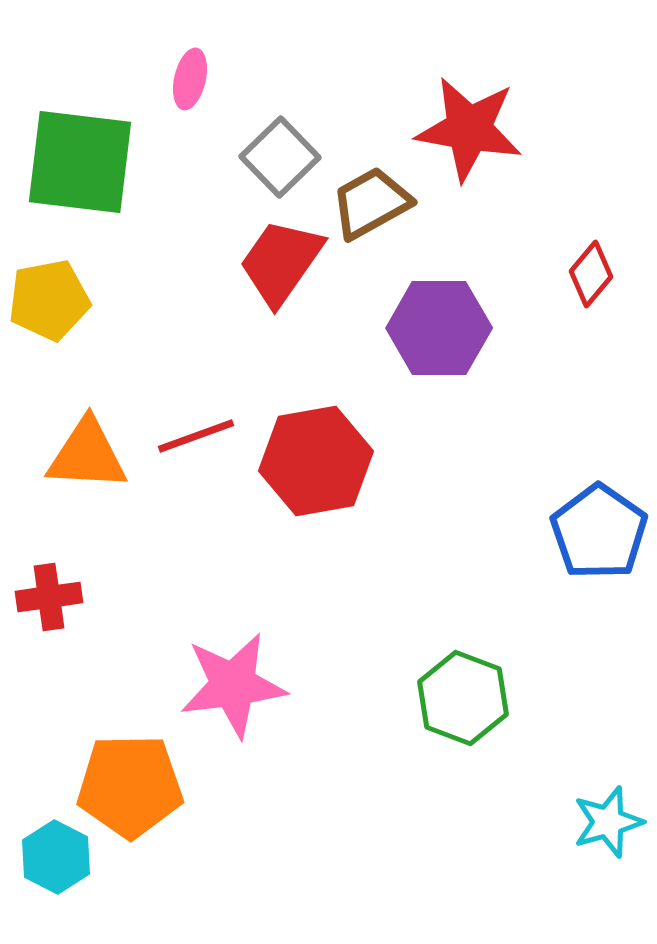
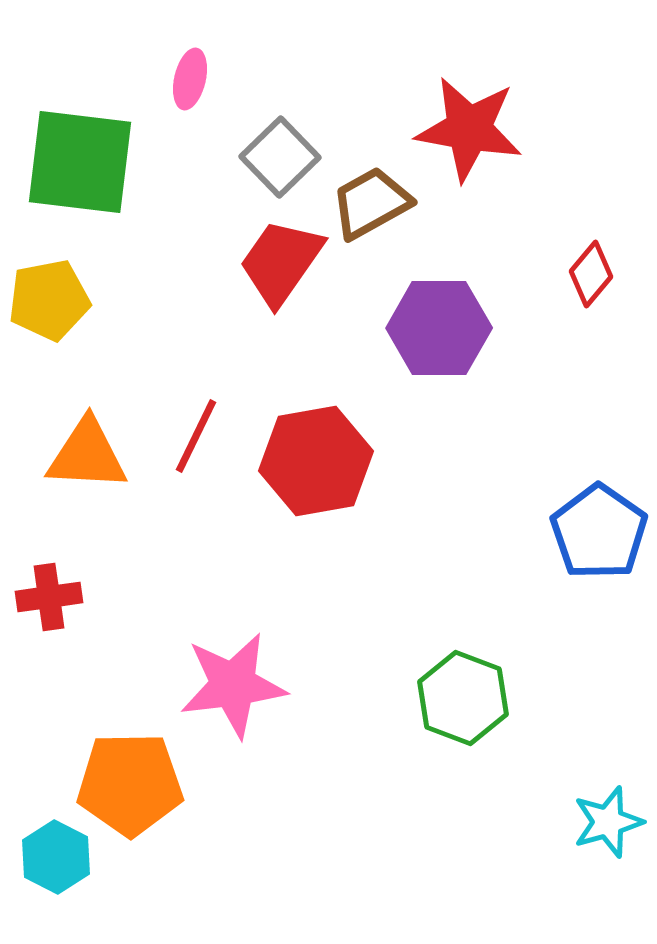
red line: rotated 44 degrees counterclockwise
orange pentagon: moved 2 px up
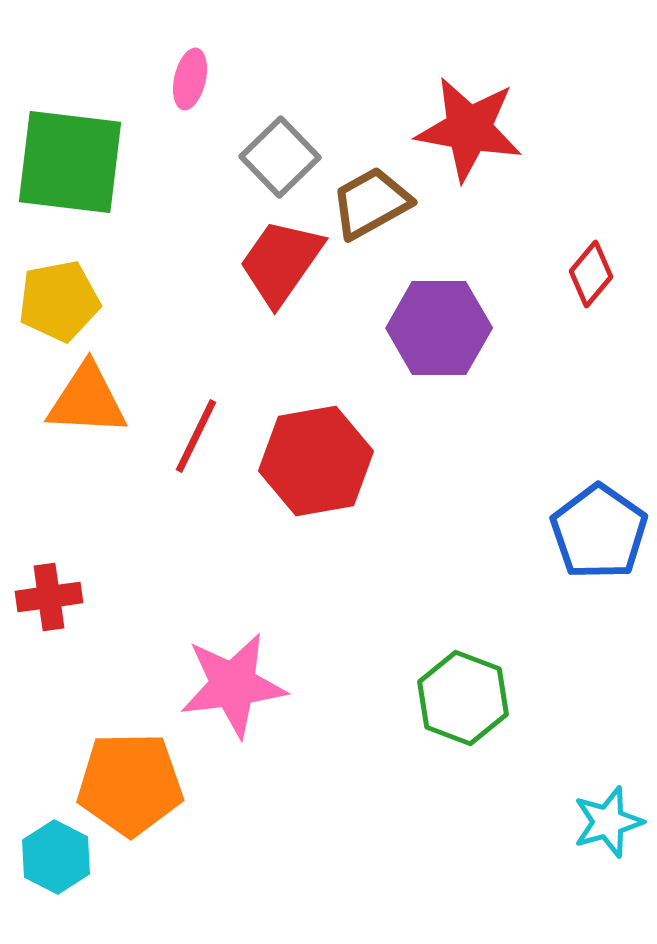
green square: moved 10 px left
yellow pentagon: moved 10 px right, 1 px down
orange triangle: moved 55 px up
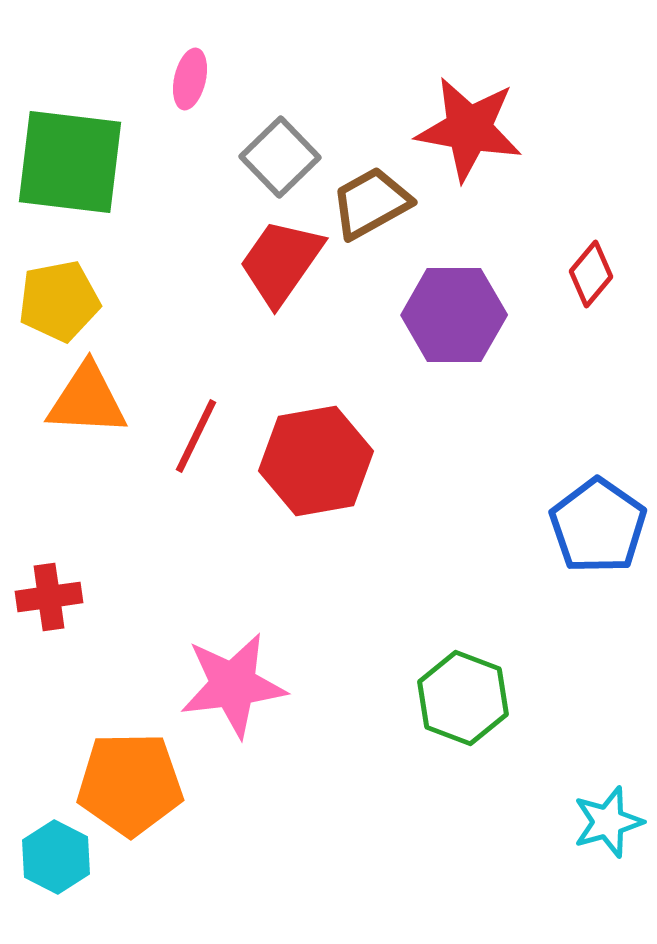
purple hexagon: moved 15 px right, 13 px up
blue pentagon: moved 1 px left, 6 px up
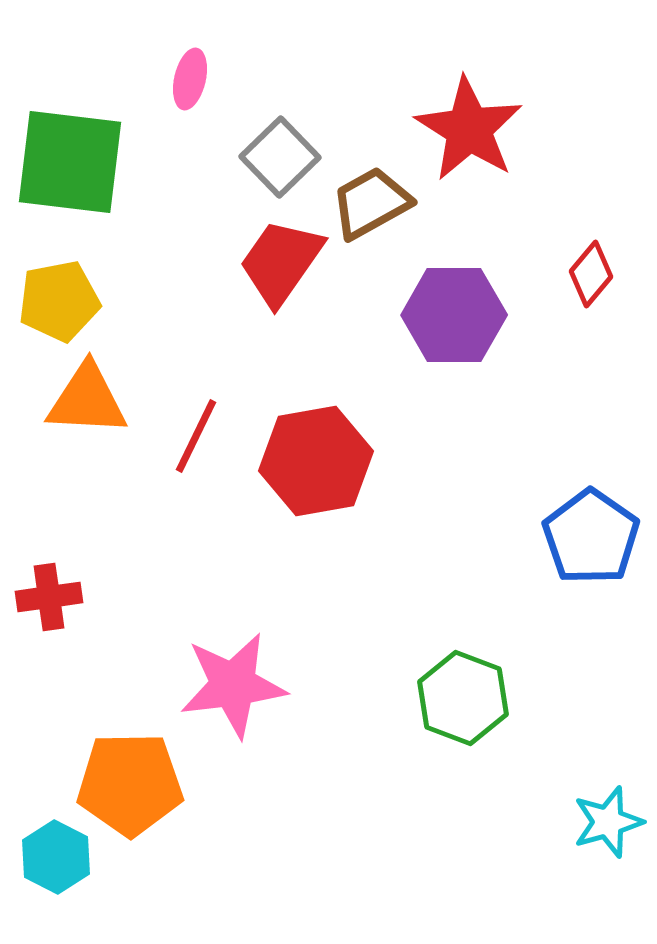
red star: rotated 22 degrees clockwise
blue pentagon: moved 7 px left, 11 px down
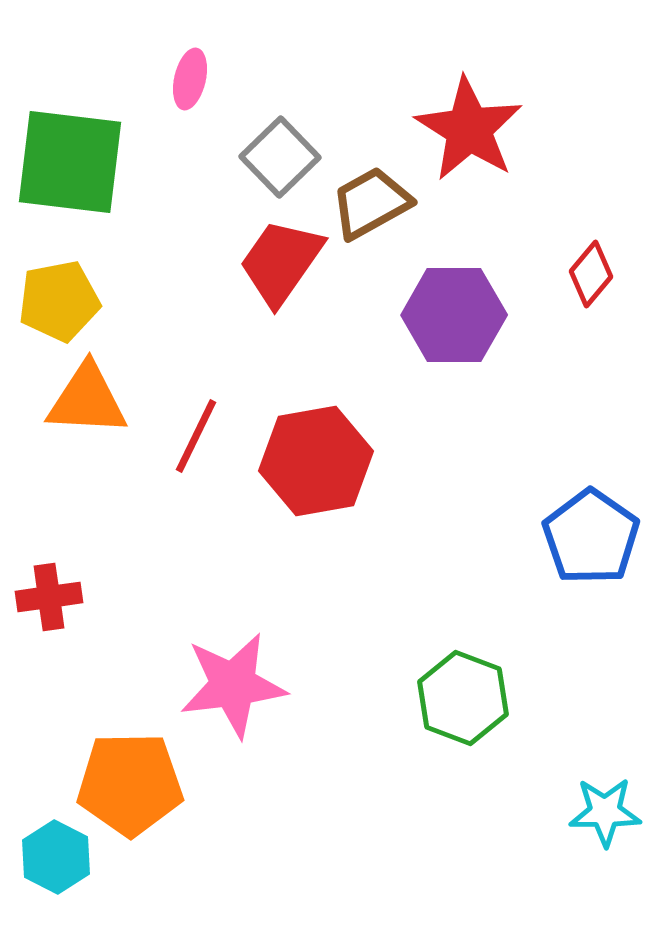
cyan star: moved 3 px left, 10 px up; rotated 16 degrees clockwise
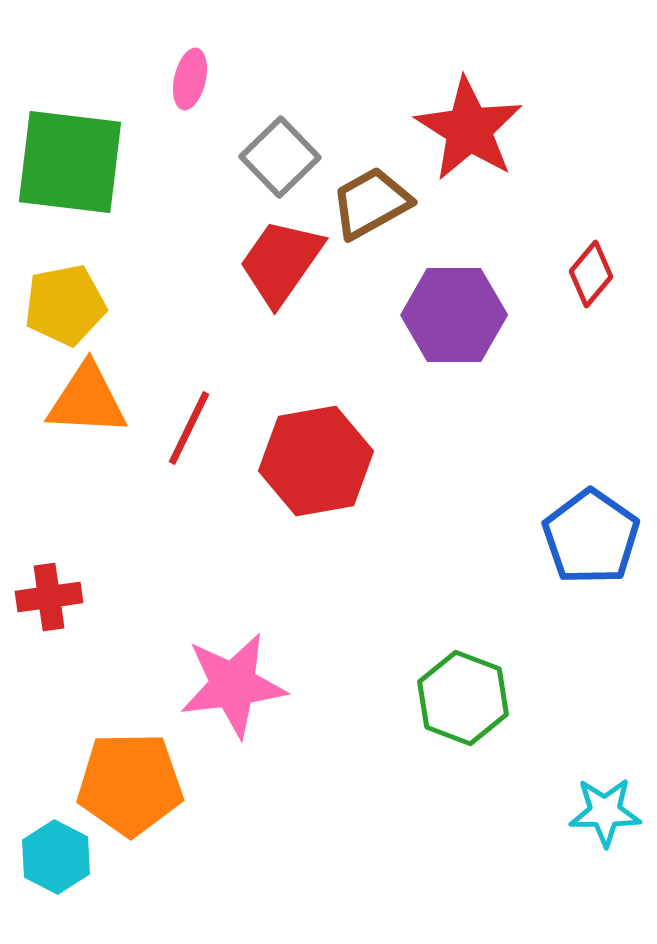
yellow pentagon: moved 6 px right, 4 px down
red line: moved 7 px left, 8 px up
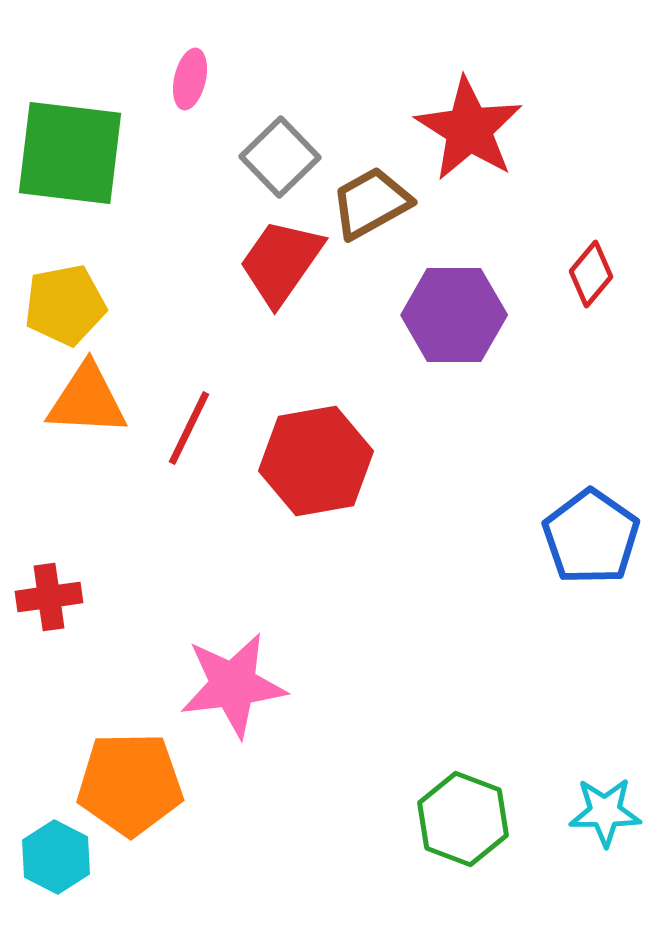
green square: moved 9 px up
green hexagon: moved 121 px down
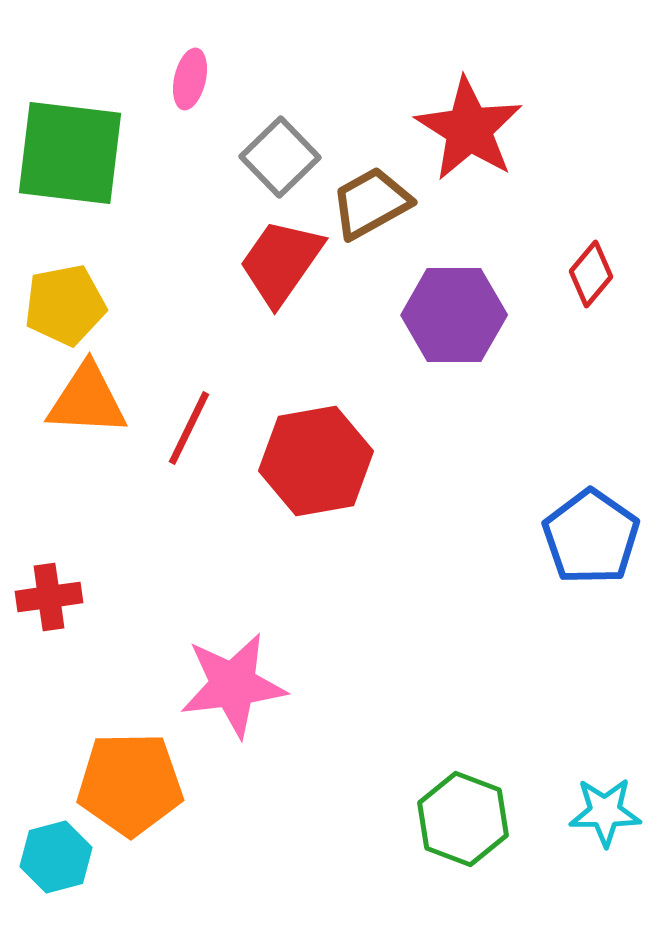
cyan hexagon: rotated 18 degrees clockwise
